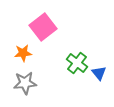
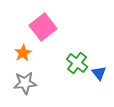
orange star: rotated 24 degrees counterclockwise
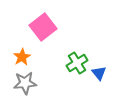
orange star: moved 1 px left, 4 px down
green cross: rotated 20 degrees clockwise
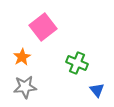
green cross: rotated 35 degrees counterclockwise
blue triangle: moved 2 px left, 17 px down
gray star: moved 4 px down
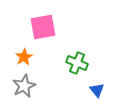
pink square: rotated 28 degrees clockwise
orange star: moved 2 px right
gray star: moved 1 px left, 1 px up; rotated 20 degrees counterclockwise
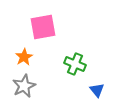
green cross: moved 2 px left, 1 px down
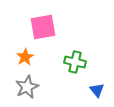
orange star: moved 1 px right
green cross: moved 2 px up; rotated 10 degrees counterclockwise
gray star: moved 3 px right, 1 px down
